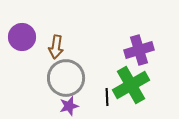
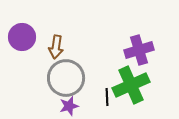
green cross: rotated 6 degrees clockwise
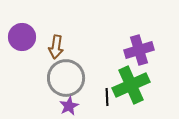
purple star: rotated 12 degrees counterclockwise
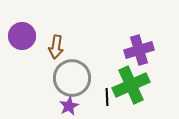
purple circle: moved 1 px up
gray circle: moved 6 px right
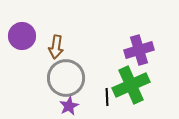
gray circle: moved 6 px left
